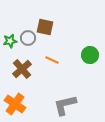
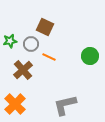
brown square: rotated 12 degrees clockwise
gray circle: moved 3 px right, 6 px down
green circle: moved 1 px down
orange line: moved 3 px left, 3 px up
brown cross: moved 1 px right, 1 px down
orange cross: rotated 10 degrees clockwise
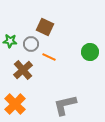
green star: rotated 16 degrees clockwise
green circle: moved 4 px up
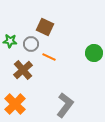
green circle: moved 4 px right, 1 px down
gray L-shape: rotated 140 degrees clockwise
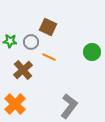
brown square: moved 3 px right
gray circle: moved 2 px up
green circle: moved 2 px left, 1 px up
gray L-shape: moved 4 px right, 1 px down
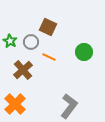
green star: rotated 24 degrees clockwise
green circle: moved 8 px left
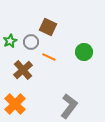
green star: rotated 16 degrees clockwise
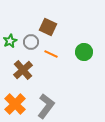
orange line: moved 2 px right, 3 px up
gray L-shape: moved 23 px left
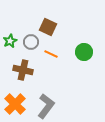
brown cross: rotated 36 degrees counterclockwise
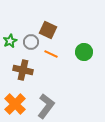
brown square: moved 3 px down
